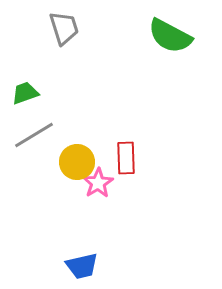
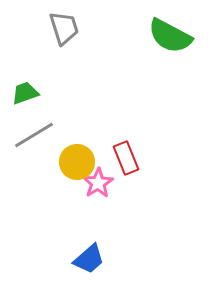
red rectangle: rotated 20 degrees counterclockwise
blue trapezoid: moved 7 px right, 7 px up; rotated 28 degrees counterclockwise
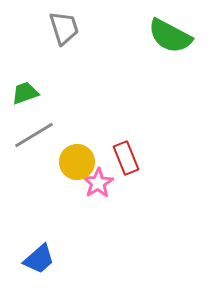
blue trapezoid: moved 50 px left
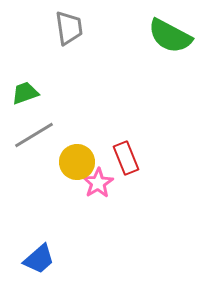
gray trapezoid: moved 5 px right; rotated 9 degrees clockwise
